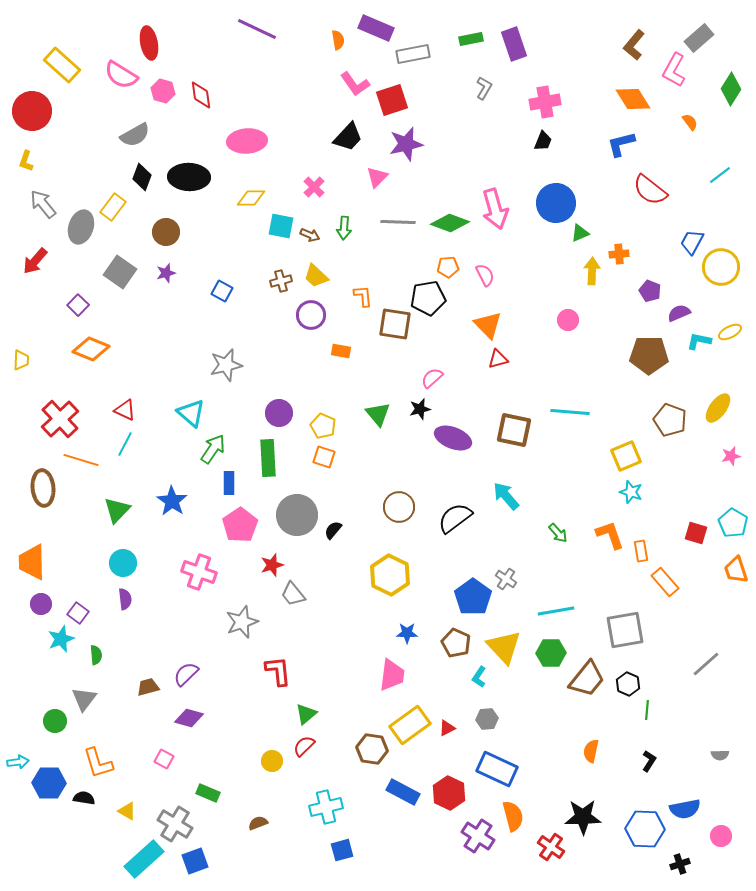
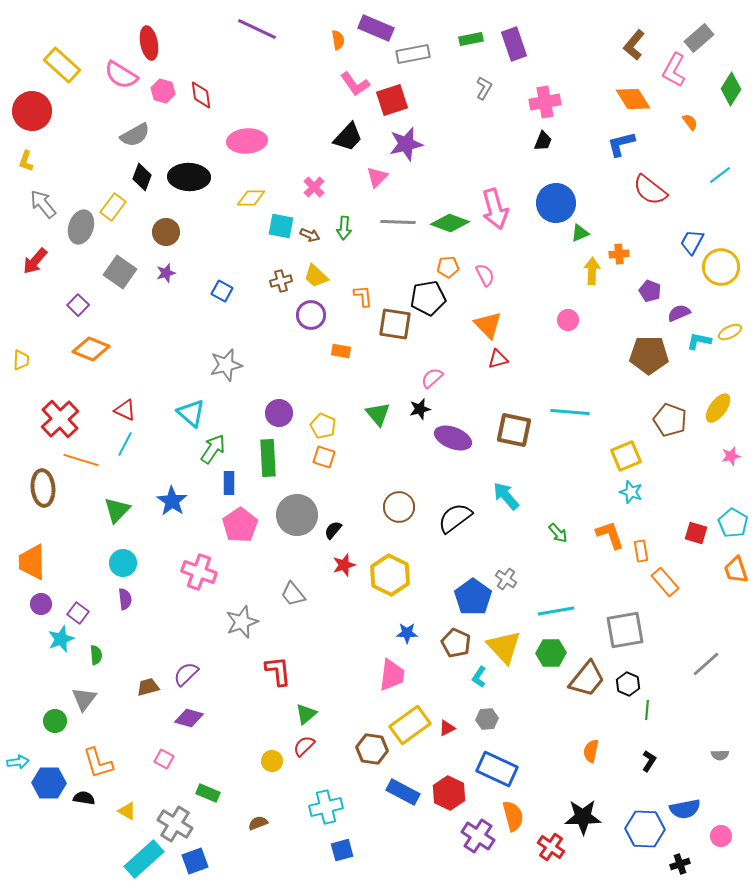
red star at (272, 565): moved 72 px right
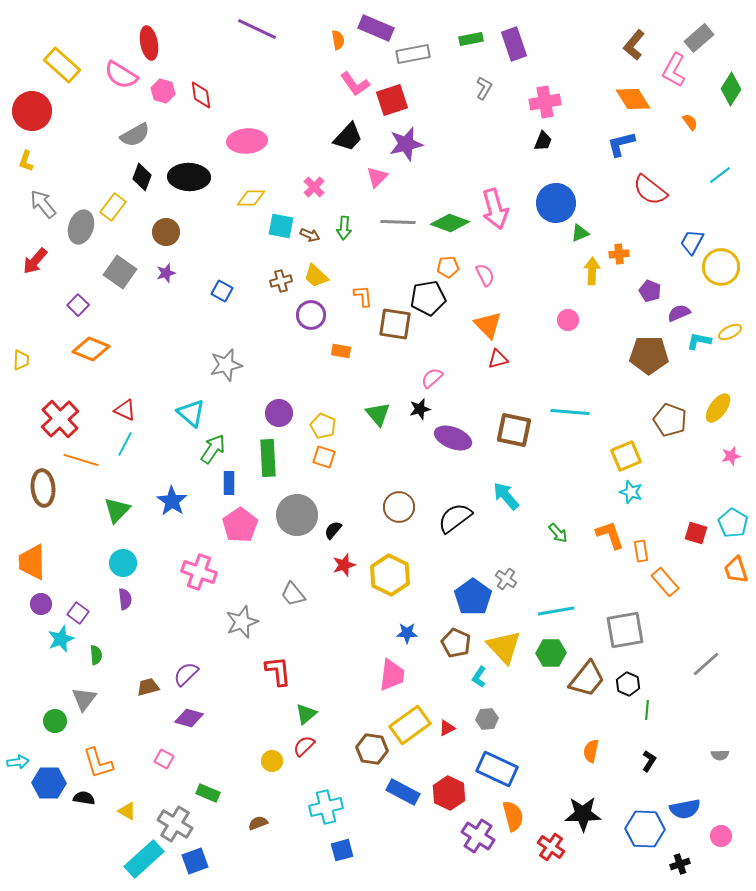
black star at (583, 817): moved 3 px up
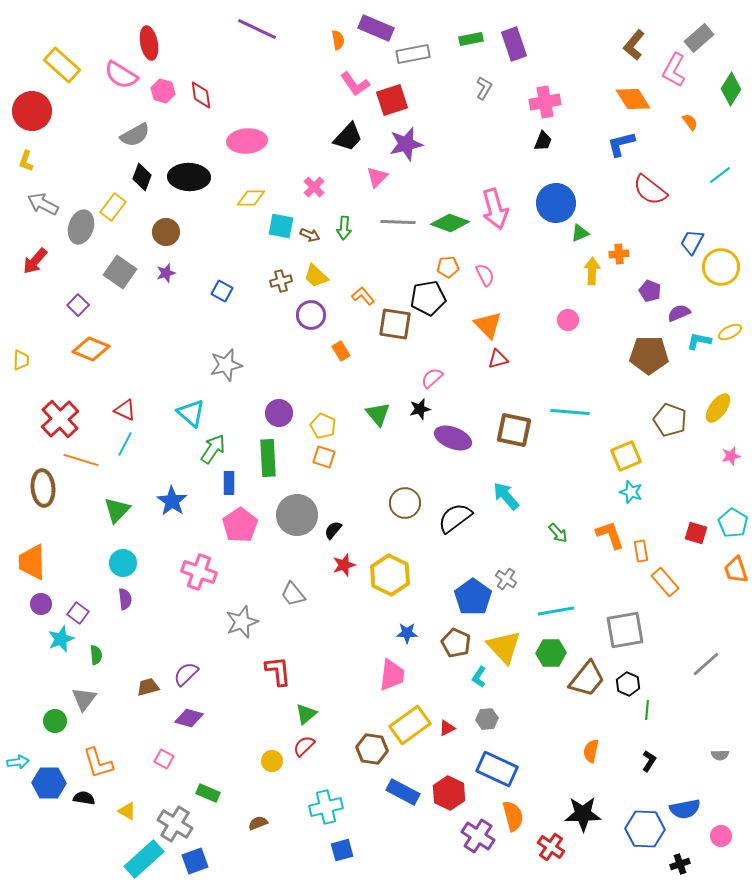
gray arrow at (43, 204): rotated 24 degrees counterclockwise
orange L-shape at (363, 296): rotated 35 degrees counterclockwise
orange rectangle at (341, 351): rotated 48 degrees clockwise
brown circle at (399, 507): moved 6 px right, 4 px up
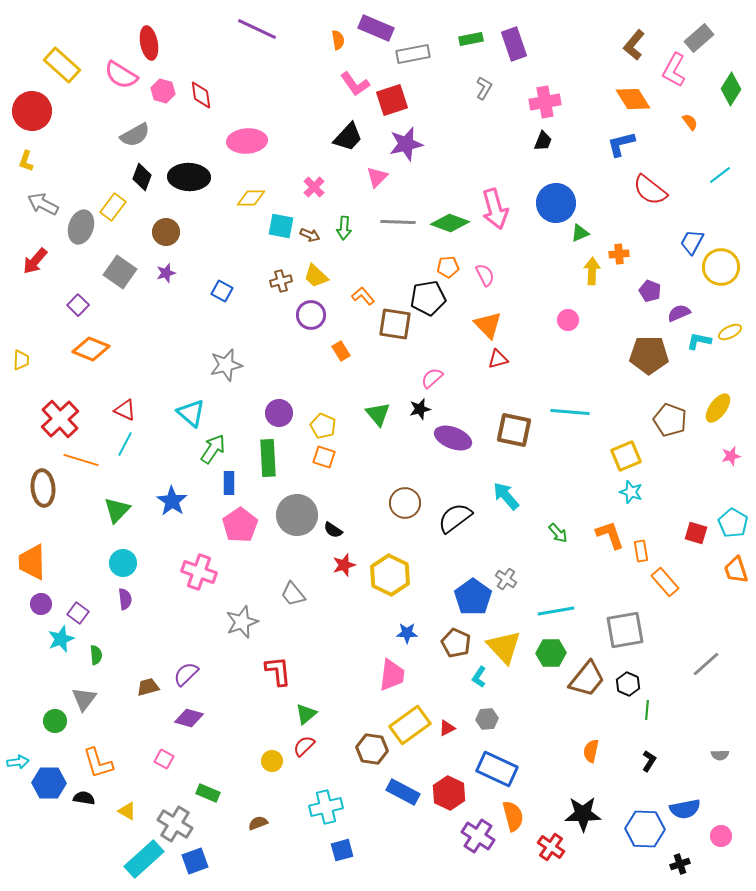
black semicircle at (333, 530): rotated 96 degrees counterclockwise
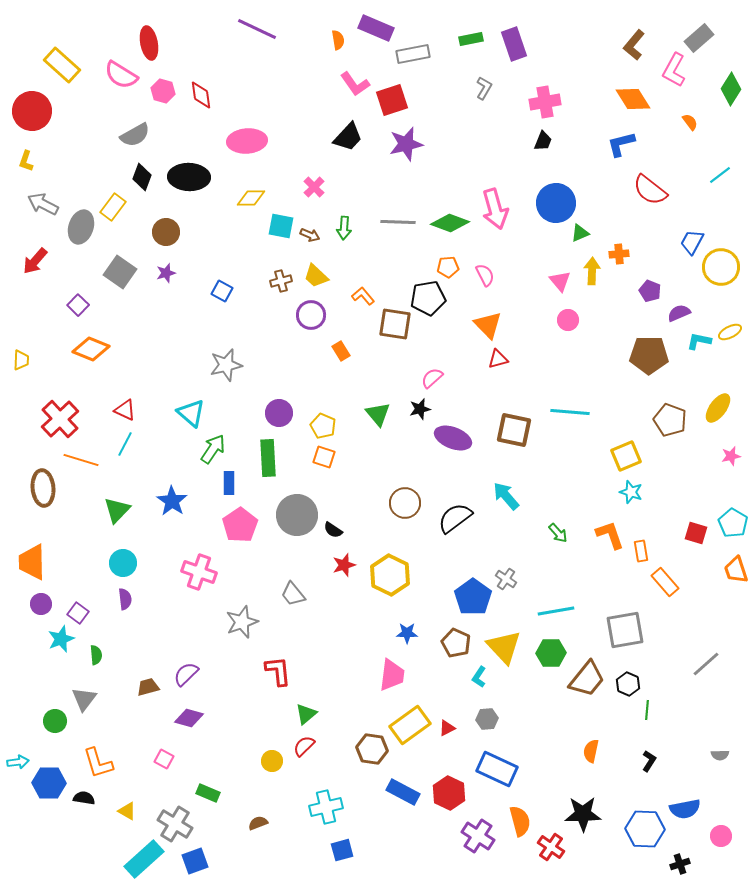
pink triangle at (377, 177): moved 183 px right, 104 px down; rotated 25 degrees counterclockwise
orange semicircle at (513, 816): moved 7 px right, 5 px down
